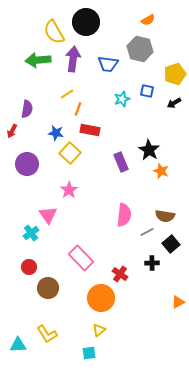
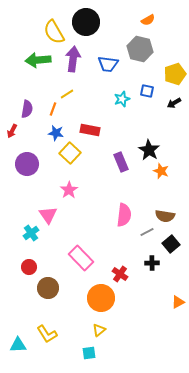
orange line: moved 25 px left
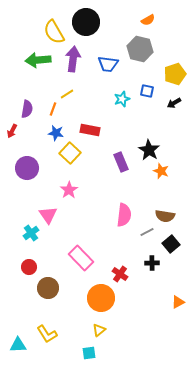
purple circle: moved 4 px down
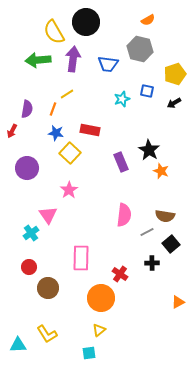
pink rectangle: rotated 45 degrees clockwise
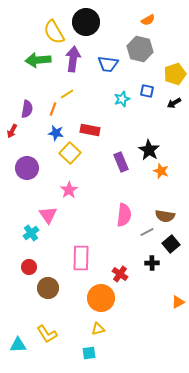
yellow triangle: moved 1 px left, 1 px up; rotated 24 degrees clockwise
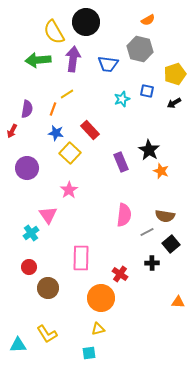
red rectangle: rotated 36 degrees clockwise
orange triangle: rotated 32 degrees clockwise
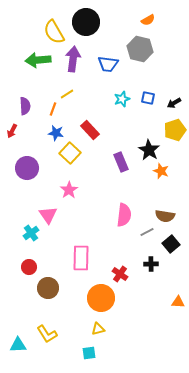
yellow pentagon: moved 56 px down
blue square: moved 1 px right, 7 px down
purple semicircle: moved 2 px left, 3 px up; rotated 12 degrees counterclockwise
black cross: moved 1 px left, 1 px down
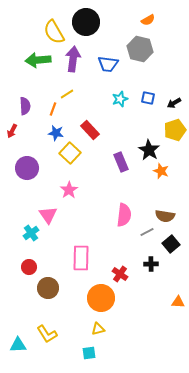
cyan star: moved 2 px left
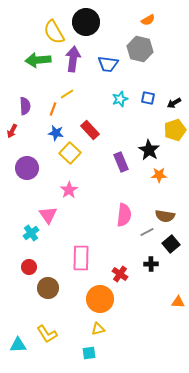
orange star: moved 2 px left, 4 px down; rotated 21 degrees counterclockwise
orange circle: moved 1 px left, 1 px down
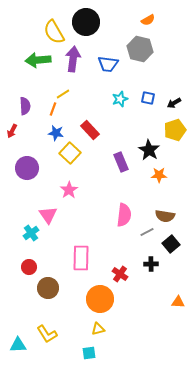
yellow line: moved 4 px left
